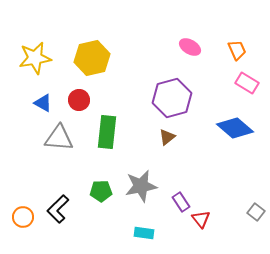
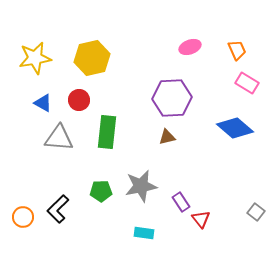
pink ellipse: rotated 50 degrees counterclockwise
purple hexagon: rotated 12 degrees clockwise
brown triangle: rotated 24 degrees clockwise
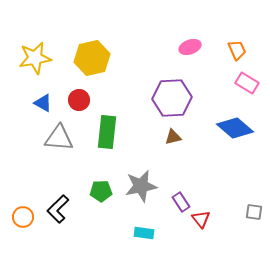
brown triangle: moved 6 px right
gray square: moved 2 px left; rotated 30 degrees counterclockwise
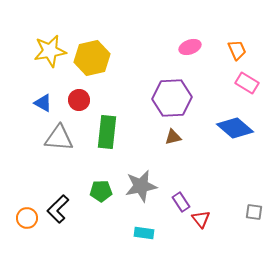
yellow star: moved 15 px right, 7 px up
orange circle: moved 4 px right, 1 px down
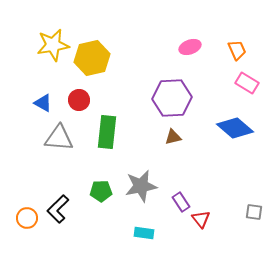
yellow star: moved 3 px right, 6 px up
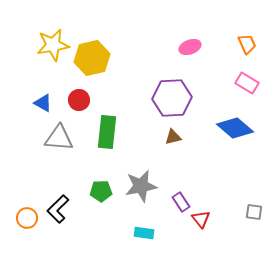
orange trapezoid: moved 10 px right, 6 px up
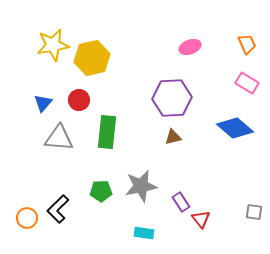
blue triangle: rotated 42 degrees clockwise
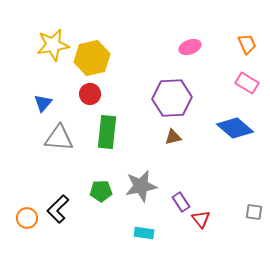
red circle: moved 11 px right, 6 px up
